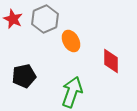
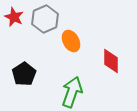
red star: moved 1 px right, 2 px up
black pentagon: moved 2 px up; rotated 20 degrees counterclockwise
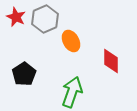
red star: moved 2 px right
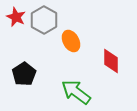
gray hexagon: moved 1 px left, 1 px down; rotated 8 degrees counterclockwise
green arrow: moved 4 px right; rotated 72 degrees counterclockwise
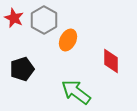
red star: moved 2 px left, 1 px down
orange ellipse: moved 3 px left, 1 px up; rotated 55 degrees clockwise
black pentagon: moved 2 px left, 5 px up; rotated 15 degrees clockwise
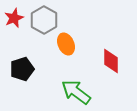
red star: rotated 24 degrees clockwise
orange ellipse: moved 2 px left, 4 px down; rotated 50 degrees counterclockwise
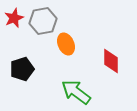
gray hexagon: moved 1 px left, 1 px down; rotated 20 degrees clockwise
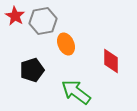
red star: moved 1 px right, 2 px up; rotated 18 degrees counterclockwise
black pentagon: moved 10 px right, 1 px down
